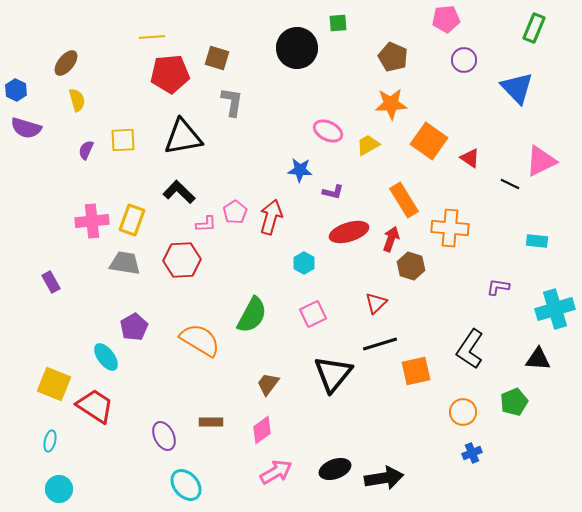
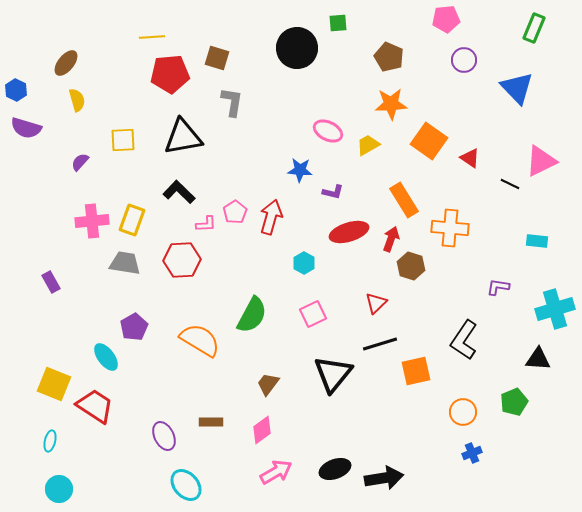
brown pentagon at (393, 57): moved 4 px left
purple semicircle at (86, 150): moved 6 px left, 12 px down; rotated 18 degrees clockwise
black L-shape at (470, 349): moved 6 px left, 9 px up
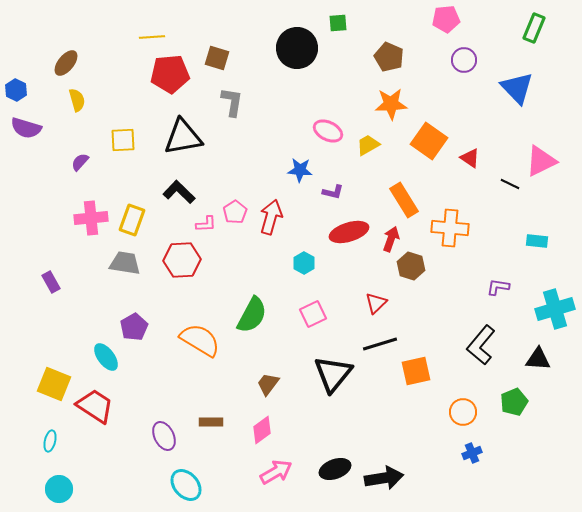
pink cross at (92, 221): moved 1 px left, 3 px up
black L-shape at (464, 340): moved 17 px right, 5 px down; rotated 6 degrees clockwise
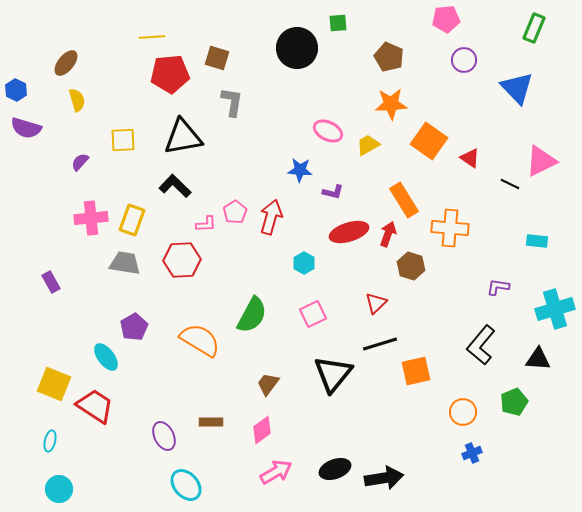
black L-shape at (179, 192): moved 4 px left, 6 px up
red arrow at (391, 239): moved 3 px left, 5 px up
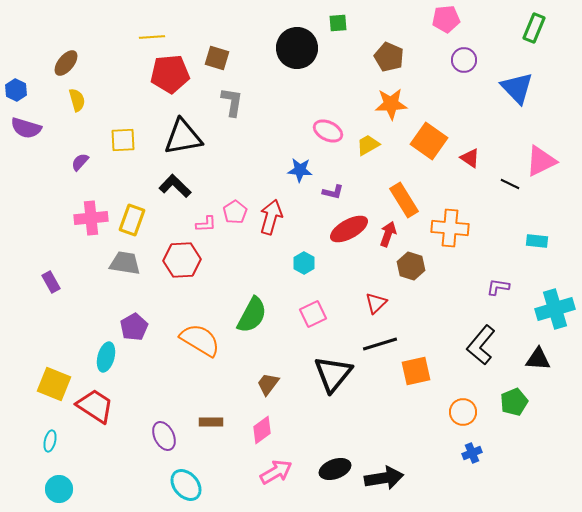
red ellipse at (349, 232): moved 3 px up; rotated 12 degrees counterclockwise
cyan ellipse at (106, 357): rotated 52 degrees clockwise
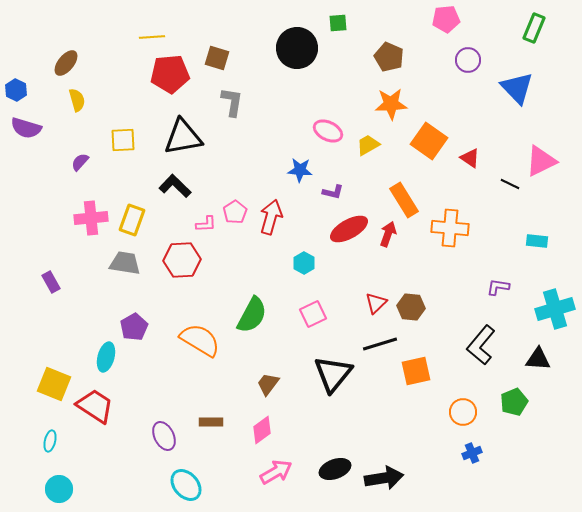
purple circle at (464, 60): moved 4 px right
brown hexagon at (411, 266): moved 41 px down; rotated 12 degrees counterclockwise
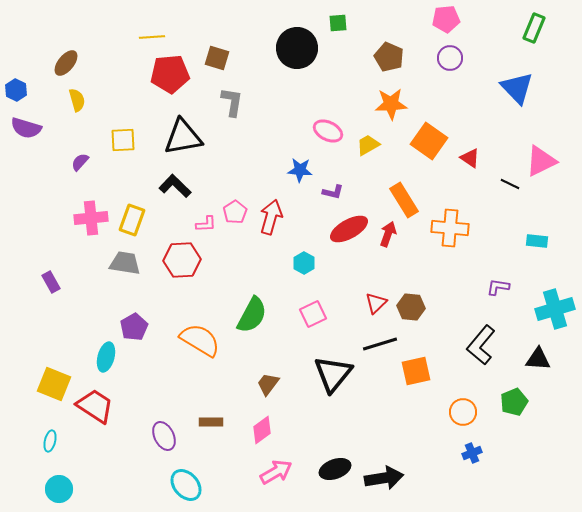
purple circle at (468, 60): moved 18 px left, 2 px up
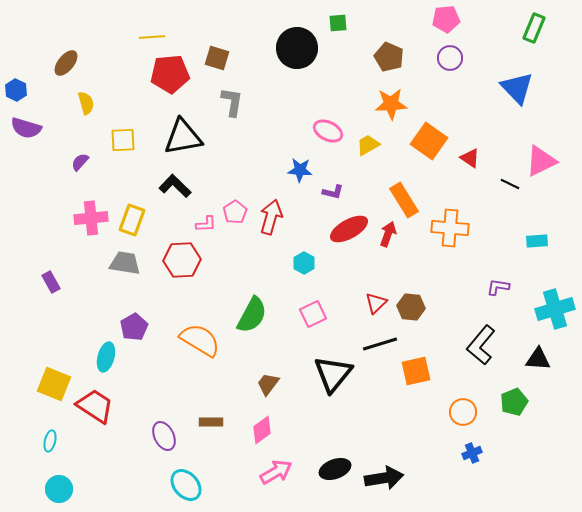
yellow semicircle at (77, 100): moved 9 px right, 3 px down
cyan rectangle at (537, 241): rotated 10 degrees counterclockwise
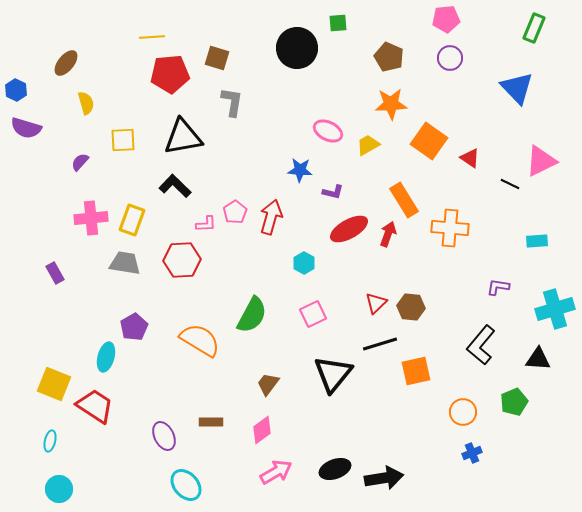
purple rectangle at (51, 282): moved 4 px right, 9 px up
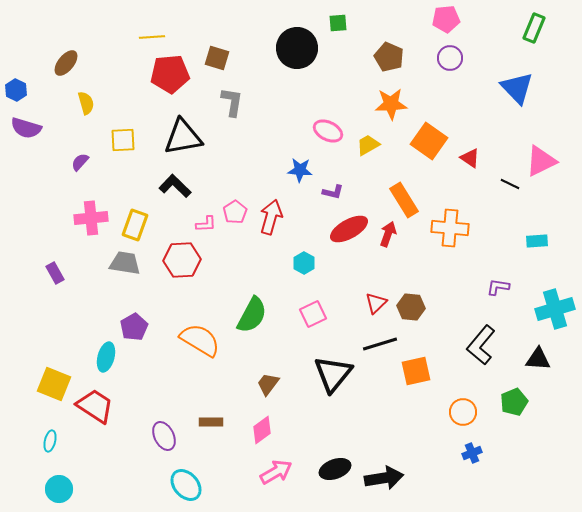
yellow rectangle at (132, 220): moved 3 px right, 5 px down
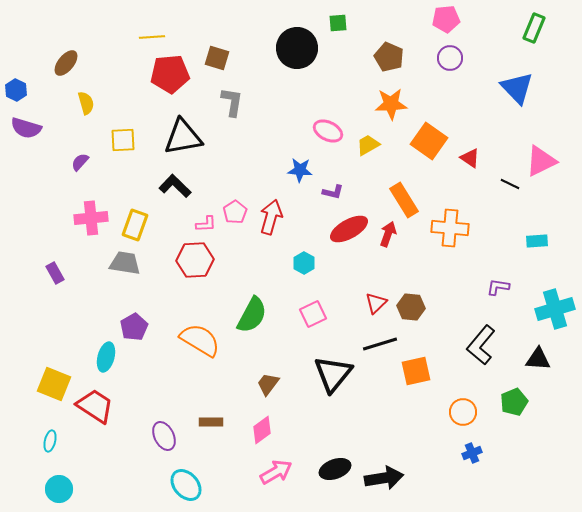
red hexagon at (182, 260): moved 13 px right
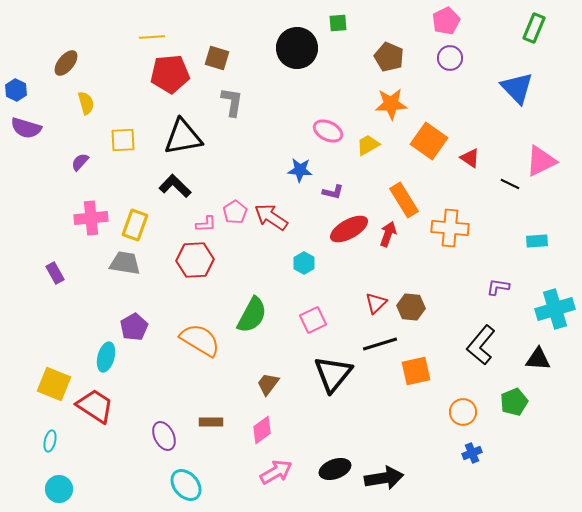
pink pentagon at (446, 19): moved 2 px down; rotated 20 degrees counterclockwise
red arrow at (271, 217): rotated 72 degrees counterclockwise
pink square at (313, 314): moved 6 px down
